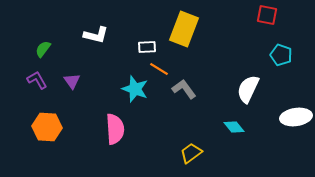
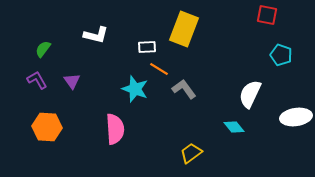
white semicircle: moved 2 px right, 5 px down
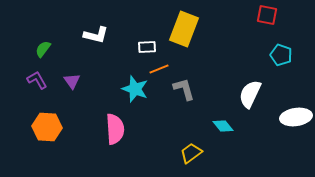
orange line: rotated 54 degrees counterclockwise
gray L-shape: rotated 20 degrees clockwise
cyan diamond: moved 11 px left, 1 px up
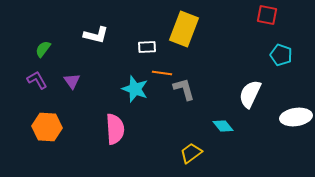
orange line: moved 3 px right, 4 px down; rotated 30 degrees clockwise
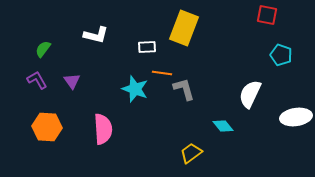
yellow rectangle: moved 1 px up
pink semicircle: moved 12 px left
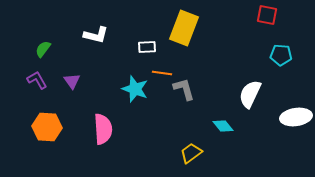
cyan pentagon: rotated 15 degrees counterclockwise
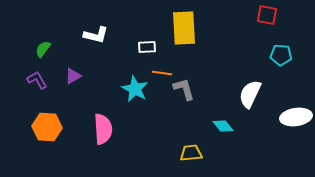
yellow rectangle: rotated 24 degrees counterclockwise
purple triangle: moved 1 px right, 5 px up; rotated 36 degrees clockwise
cyan star: rotated 8 degrees clockwise
yellow trapezoid: rotated 30 degrees clockwise
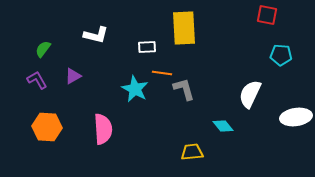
yellow trapezoid: moved 1 px right, 1 px up
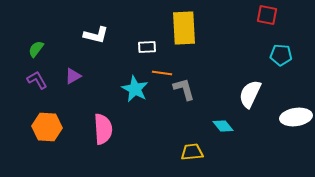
green semicircle: moved 7 px left
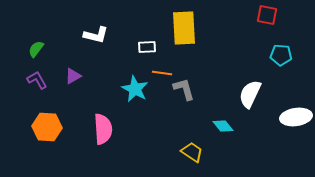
yellow trapezoid: rotated 40 degrees clockwise
